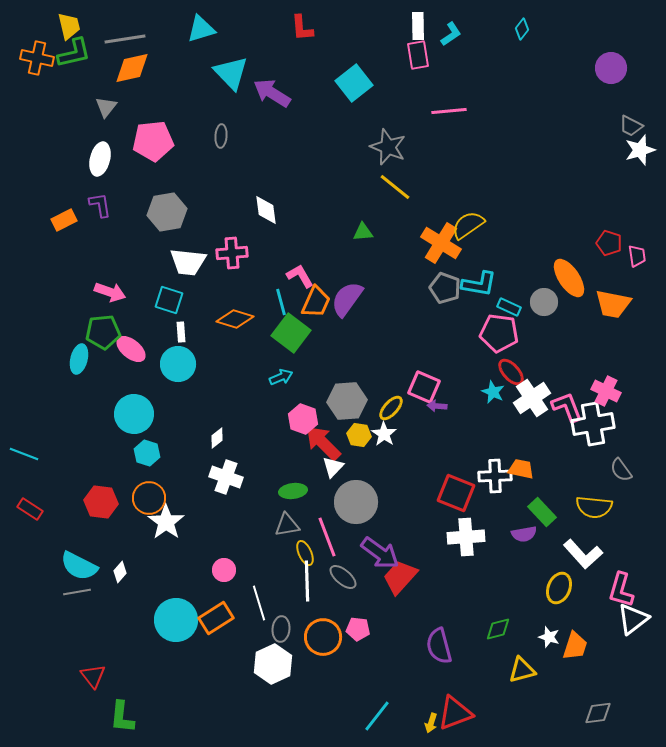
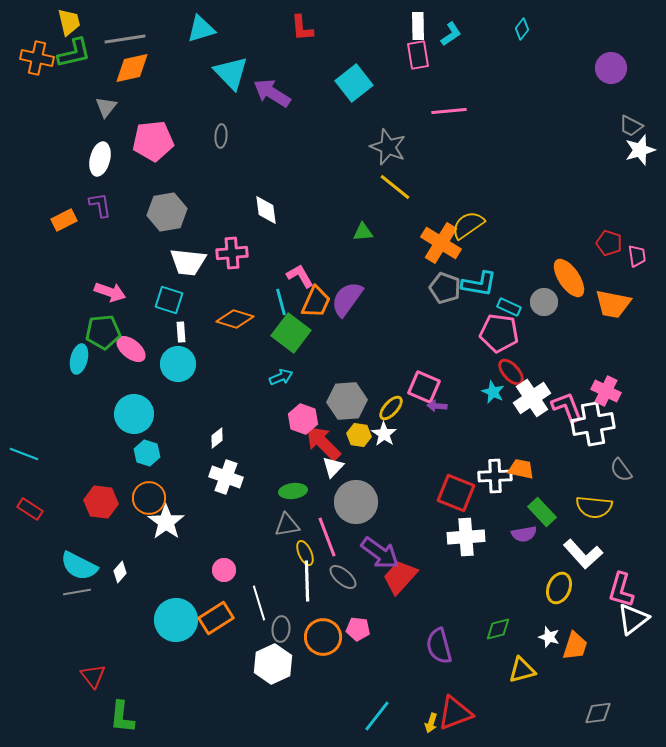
yellow trapezoid at (69, 26): moved 4 px up
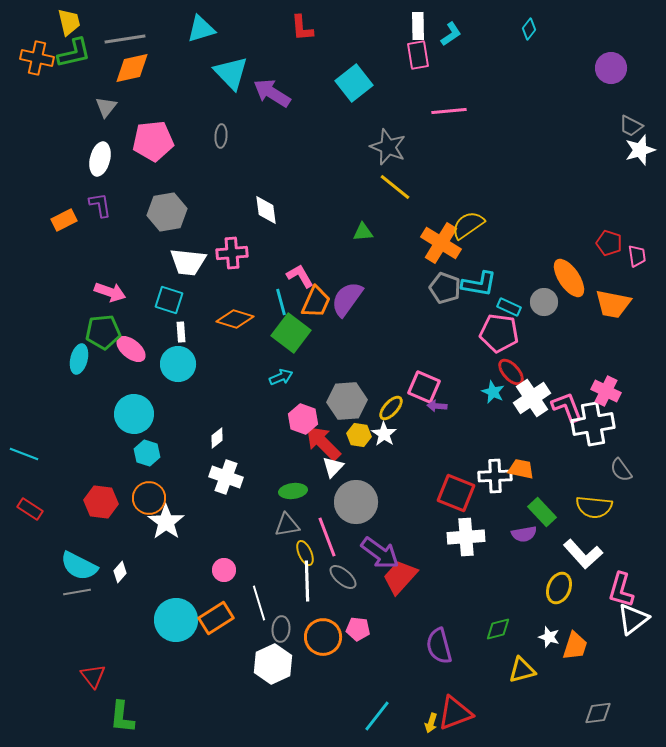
cyan diamond at (522, 29): moved 7 px right
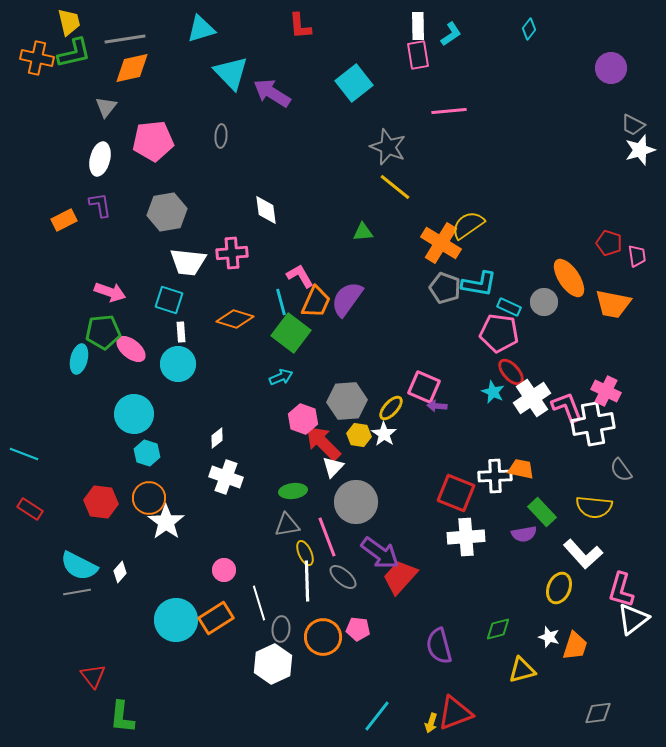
red L-shape at (302, 28): moved 2 px left, 2 px up
gray trapezoid at (631, 126): moved 2 px right, 1 px up
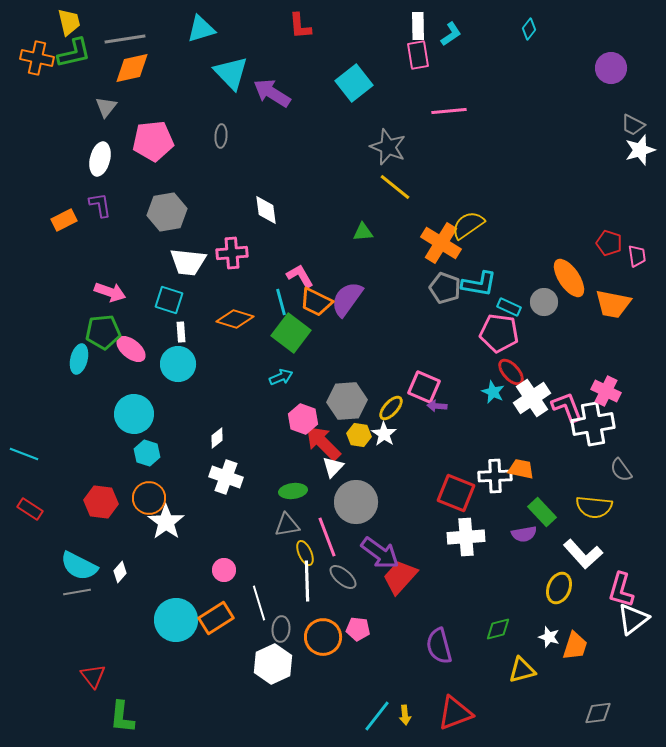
orange trapezoid at (316, 302): rotated 92 degrees clockwise
yellow arrow at (431, 723): moved 26 px left, 8 px up; rotated 24 degrees counterclockwise
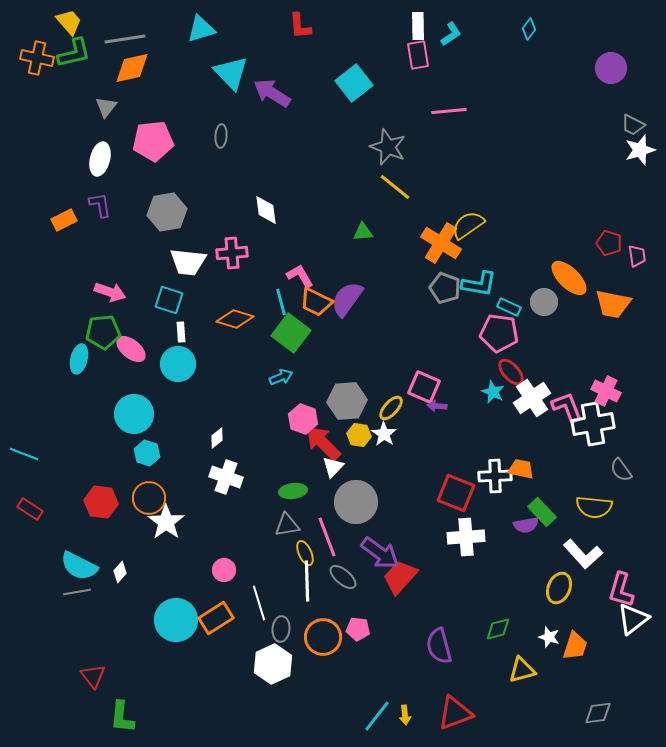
yellow trapezoid at (69, 22): rotated 28 degrees counterclockwise
orange ellipse at (569, 278): rotated 12 degrees counterclockwise
purple semicircle at (524, 534): moved 2 px right, 9 px up
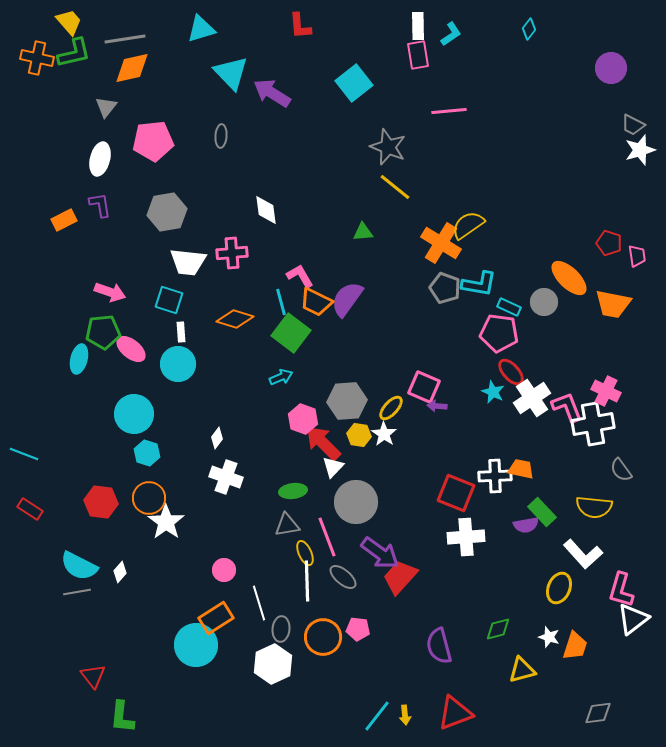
white diamond at (217, 438): rotated 15 degrees counterclockwise
cyan circle at (176, 620): moved 20 px right, 25 px down
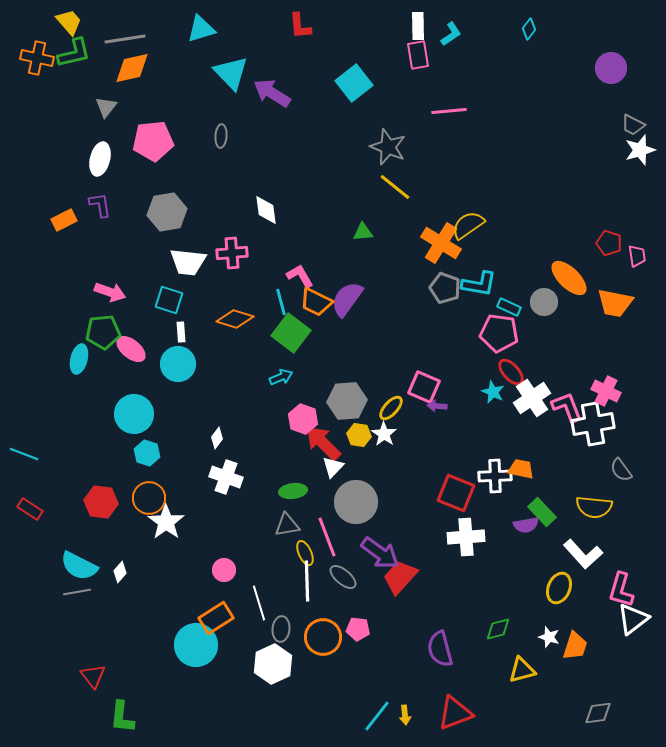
orange trapezoid at (613, 304): moved 2 px right, 1 px up
purple semicircle at (439, 646): moved 1 px right, 3 px down
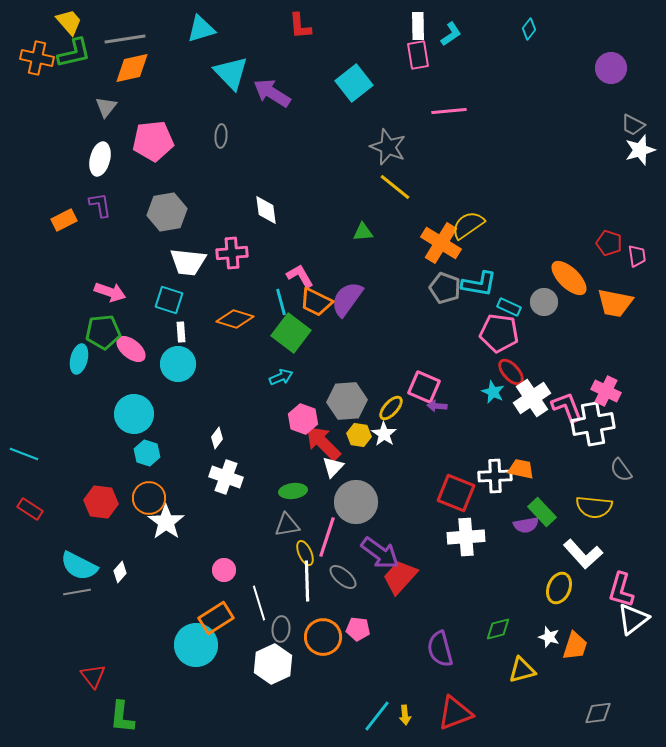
pink line at (327, 537): rotated 39 degrees clockwise
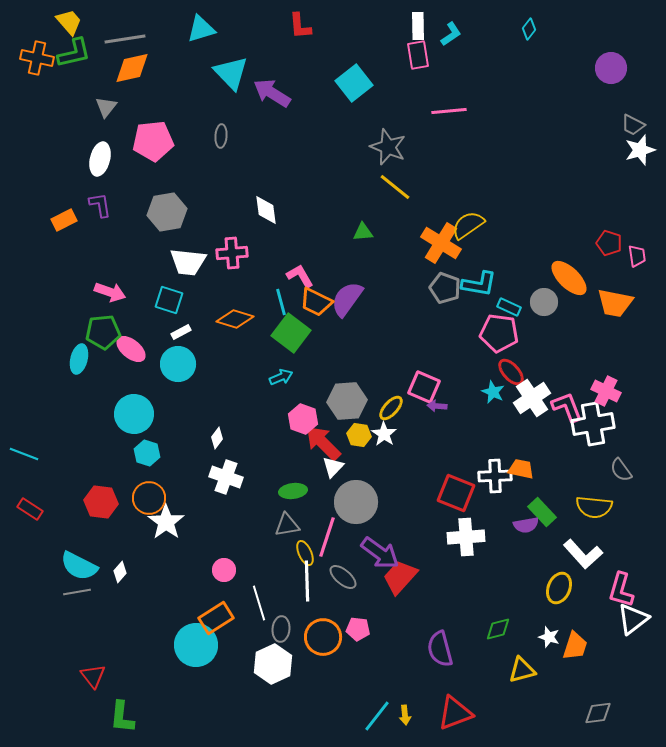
white rectangle at (181, 332): rotated 66 degrees clockwise
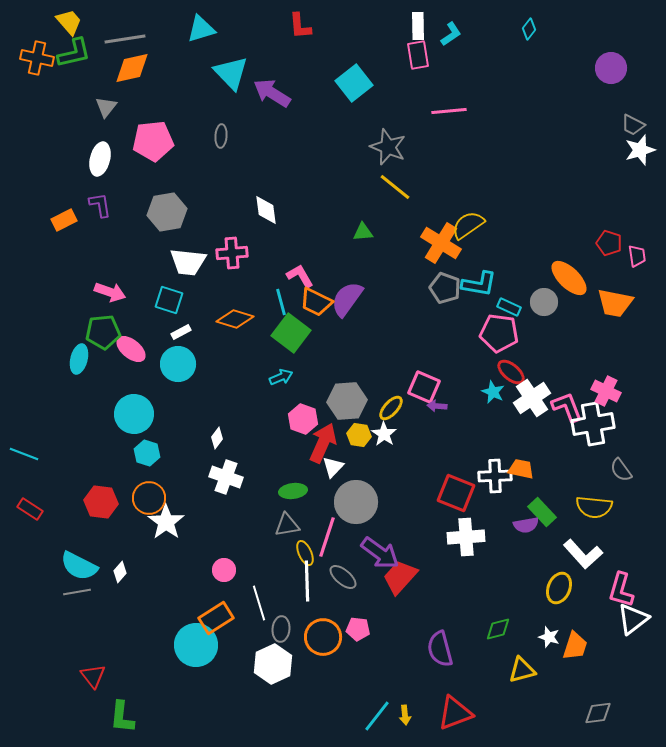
red ellipse at (511, 372): rotated 8 degrees counterclockwise
red arrow at (323, 443): rotated 69 degrees clockwise
